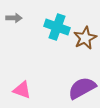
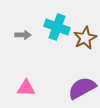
gray arrow: moved 9 px right, 17 px down
pink triangle: moved 4 px right, 2 px up; rotated 18 degrees counterclockwise
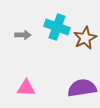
purple semicircle: rotated 20 degrees clockwise
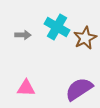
cyan cross: rotated 10 degrees clockwise
purple semicircle: moved 3 px left, 1 px down; rotated 24 degrees counterclockwise
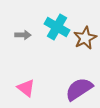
pink triangle: rotated 36 degrees clockwise
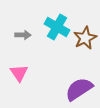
pink triangle: moved 7 px left, 15 px up; rotated 18 degrees clockwise
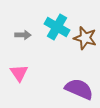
brown star: rotated 30 degrees counterclockwise
purple semicircle: rotated 56 degrees clockwise
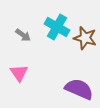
gray arrow: rotated 35 degrees clockwise
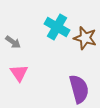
gray arrow: moved 10 px left, 7 px down
purple semicircle: rotated 52 degrees clockwise
